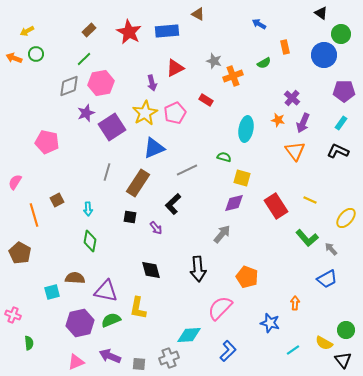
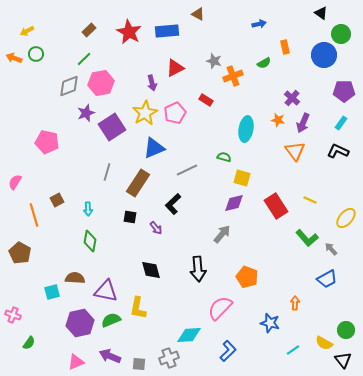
blue arrow at (259, 24): rotated 136 degrees clockwise
green semicircle at (29, 343): rotated 40 degrees clockwise
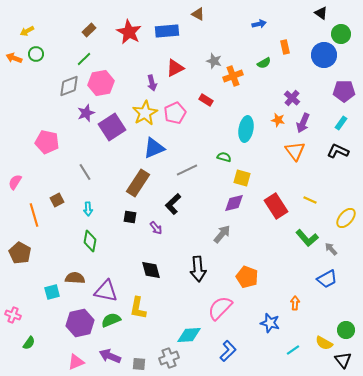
gray line at (107, 172): moved 22 px left; rotated 48 degrees counterclockwise
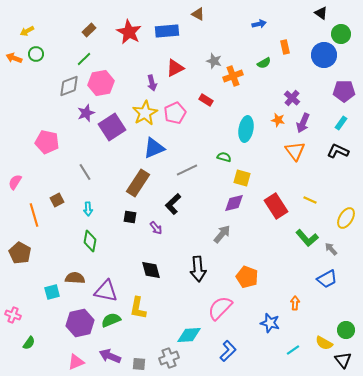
yellow ellipse at (346, 218): rotated 10 degrees counterclockwise
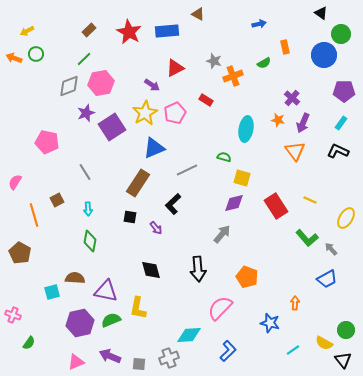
purple arrow at (152, 83): moved 2 px down; rotated 42 degrees counterclockwise
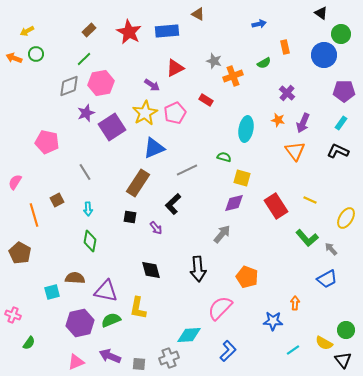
purple cross at (292, 98): moved 5 px left, 5 px up
blue star at (270, 323): moved 3 px right, 2 px up; rotated 12 degrees counterclockwise
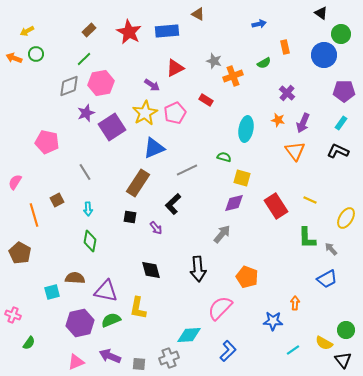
green L-shape at (307, 238): rotated 40 degrees clockwise
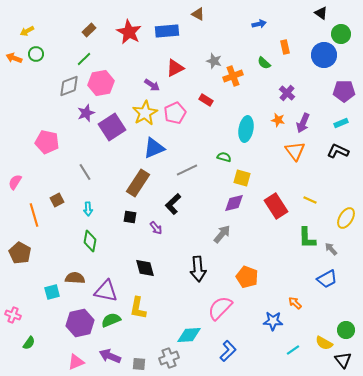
green semicircle at (264, 63): rotated 72 degrees clockwise
cyan rectangle at (341, 123): rotated 32 degrees clockwise
black diamond at (151, 270): moved 6 px left, 2 px up
orange arrow at (295, 303): rotated 48 degrees counterclockwise
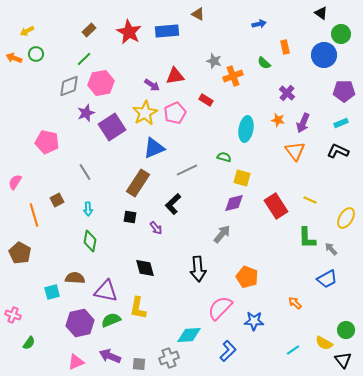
red triangle at (175, 68): moved 8 px down; rotated 18 degrees clockwise
blue star at (273, 321): moved 19 px left
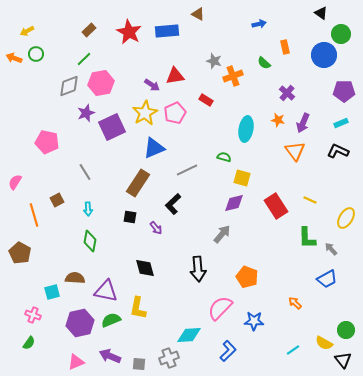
purple square at (112, 127): rotated 8 degrees clockwise
pink cross at (13, 315): moved 20 px right
